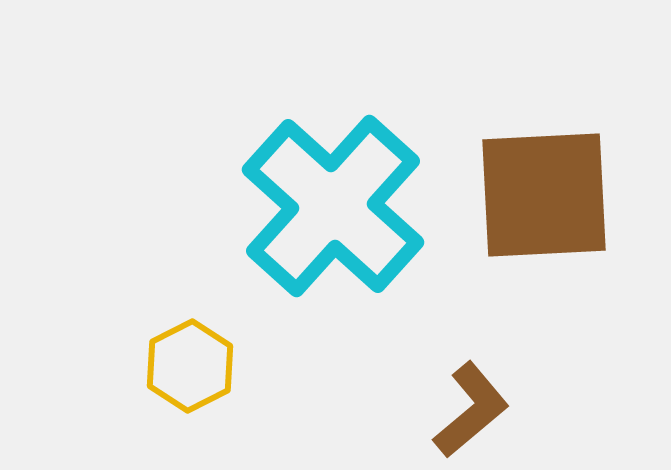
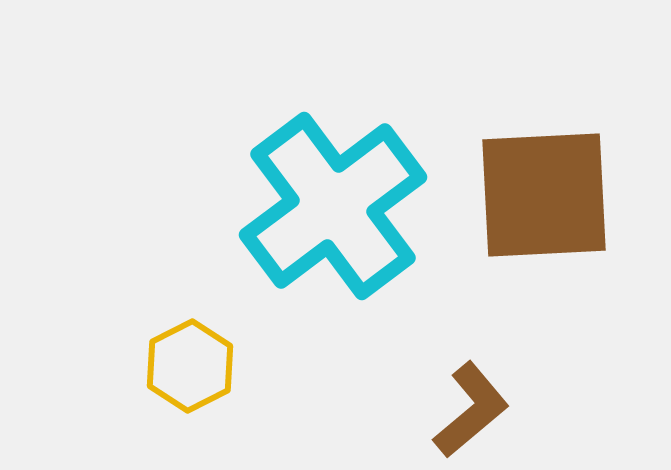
cyan cross: rotated 11 degrees clockwise
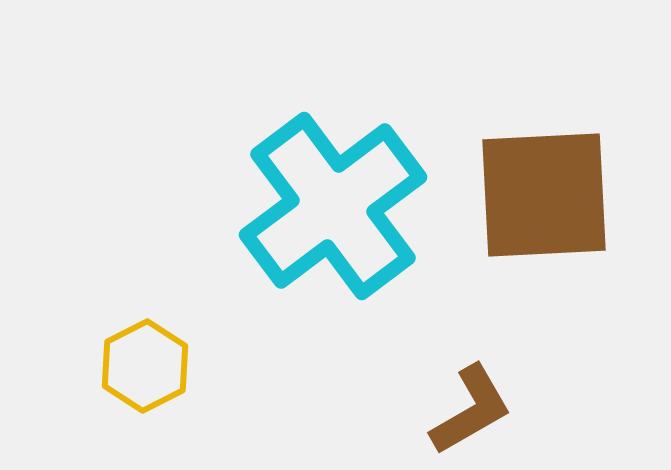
yellow hexagon: moved 45 px left
brown L-shape: rotated 10 degrees clockwise
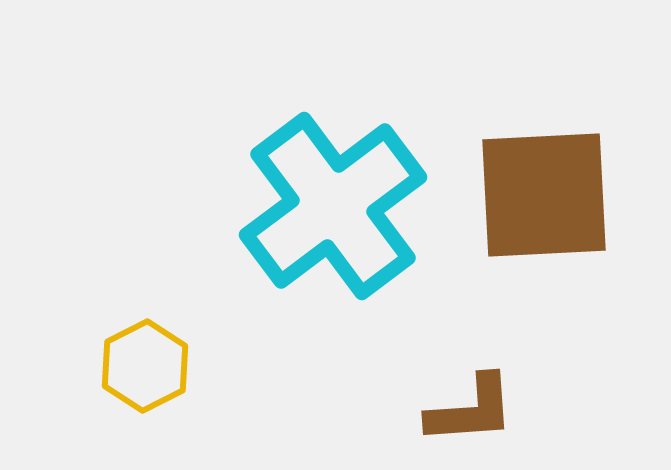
brown L-shape: rotated 26 degrees clockwise
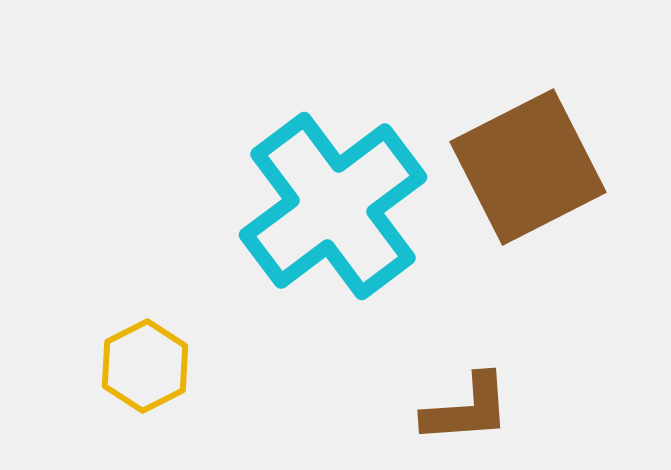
brown square: moved 16 px left, 28 px up; rotated 24 degrees counterclockwise
brown L-shape: moved 4 px left, 1 px up
